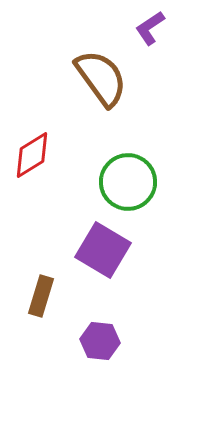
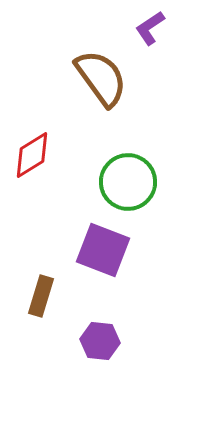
purple square: rotated 10 degrees counterclockwise
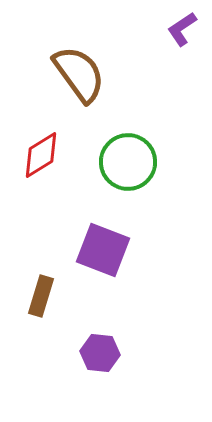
purple L-shape: moved 32 px right, 1 px down
brown semicircle: moved 22 px left, 4 px up
red diamond: moved 9 px right
green circle: moved 20 px up
purple hexagon: moved 12 px down
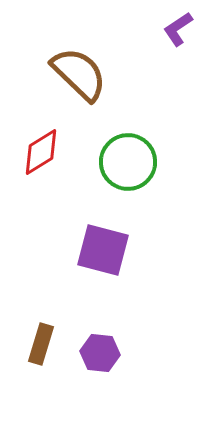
purple L-shape: moved 4 px left
brown semicircle: rotated 10 degrees counterclockwise
red diamond: moved 3 px up
purple square: rotated 6 degrees counterclockwise
brown rectangle: moved 48 px down
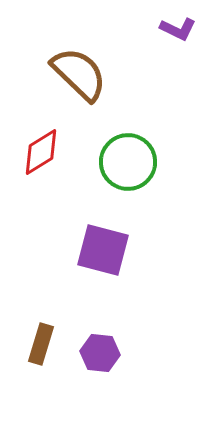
purple L-shape: rotated 120 degrees counterclockwise
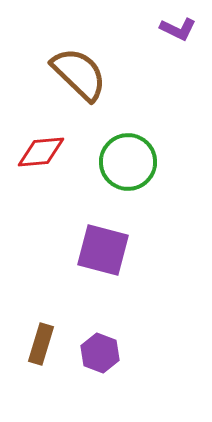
red diamond: rotated 27 degrees clockwise
purple hexagon: rotated 15 degrees clockwise
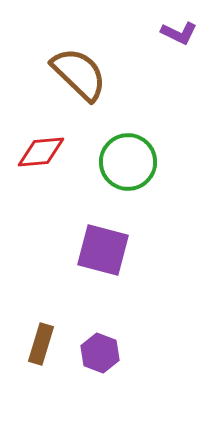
purple L-shape: moved 1 px right, 4 px down
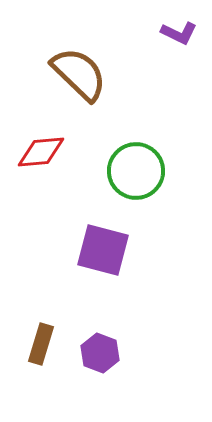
green circle: moved 8 px right, 9 px down
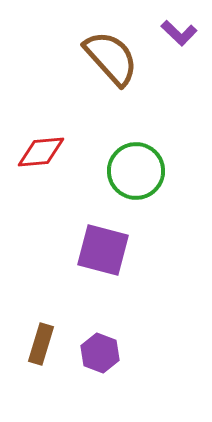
purple L-shape: rotated 18 degrees clockwise
brown semicircle: moved 32 px right, 16 px up; rotated 4 degrees clockwise
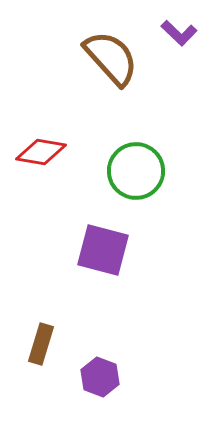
red diamond: rotated 15 degrees clockwise
purple hexagon: moved 24 px down
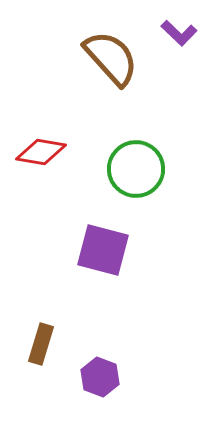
green circle: moved 2 px up
